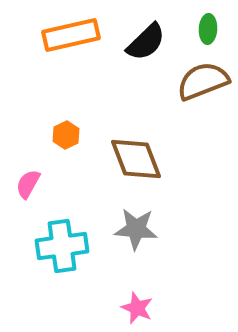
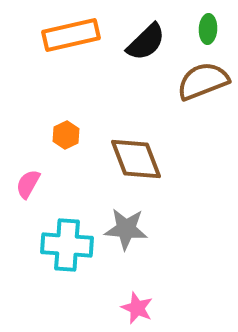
gray star: moved 10 px left
cyan cross: moved 5 px right, 1 px up; rotated 12 degrees clockwise
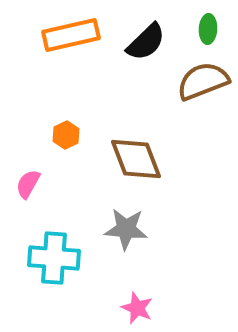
cyan cross: moved 13 px left, 13 px down
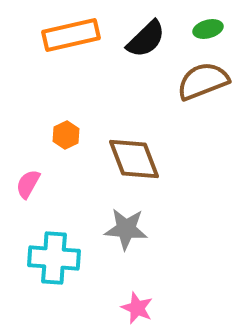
green ellipse: rotated 72 degrees clockwise
black semicircle: moved 3 px up
brown diamond: moved 2 px left
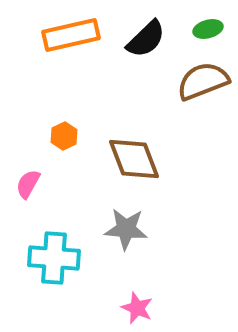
orange hexagon: moved 2 px left, 1 px down
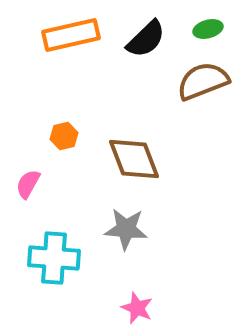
orange hexagon: rotated 12 degrees clockwise
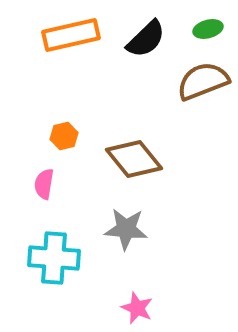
brown diamond: rotated 18 degrees counterclockwise
pink semicircle: moved 16 px right; rotated 20 degrees counterclockwise
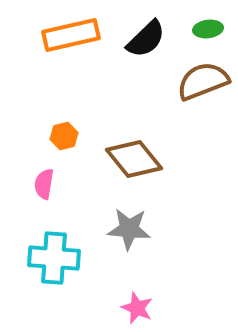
green ellipse: rotated 8 degrees clockwise
gray star: moved 3 px right
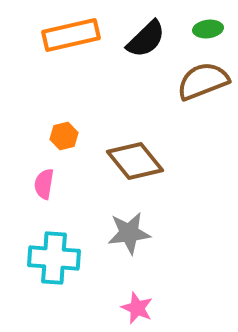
brown diamond: moved 1 px right, 2 px down
gray star: moved 4 px down; rotated 12 degrees counterclockwise
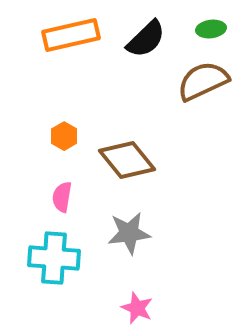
green ellipse: moved 3 px right
brown semicircle: rotated 4 degrees counterclockwise
orange hexagon: rotated 16 degrees counterclockwise
brown diamond: moved 8 px left, 1 px up
pink semicircle: moved 18 px right, 13 px down
